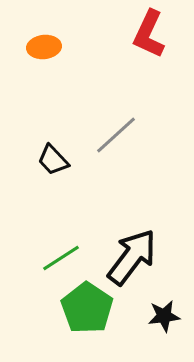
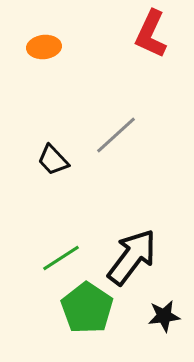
red L-shape: moved 2 px right
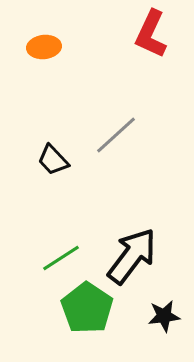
black arrow: moved 1 px up
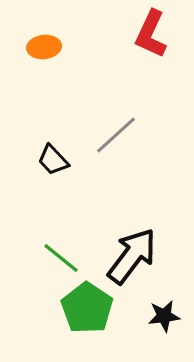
green line: rotated 72 degrees clockwise
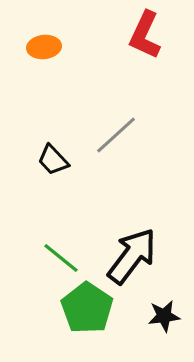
red L-shape: moved 6 px left, 1 px down
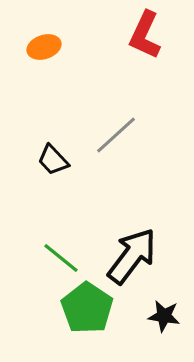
orange ellipse: rotated 12 degrees counterclockwise
black star: rotated 16 degrees clockwise
